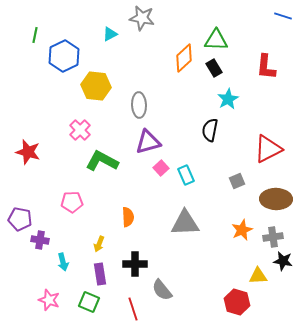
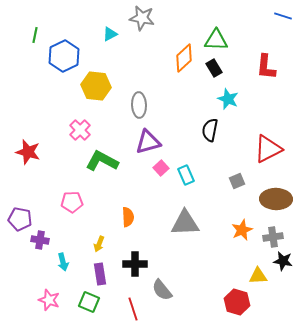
cyan star: rotated 20 degrees counterclockwise
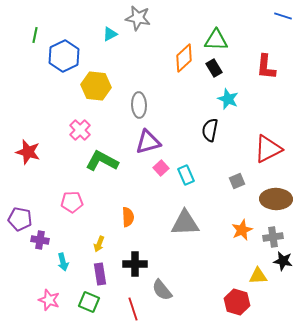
gray star: moved 4 px left
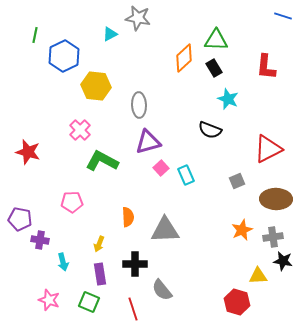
black semicircle: rotated 80 degrees counterclockwise
gray triangle: moved 20 px left, 7 px down
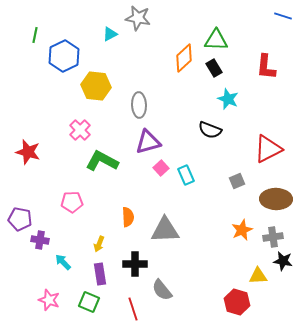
cyan arrow: rotated 150 degrees clockwise
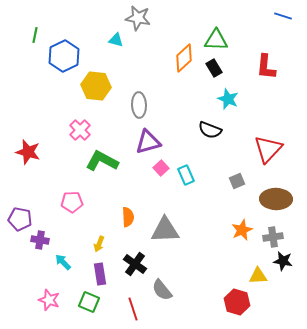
cyan triangle: moved 6 px right, 6 px down; rotated 42 degrees clockwise
red triangle: rotated 20 degrees counterclockwise
black cross: rotated 35 degrees clockwise
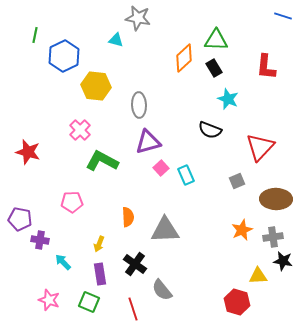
red triangle: moved 8 px left, 2 px up
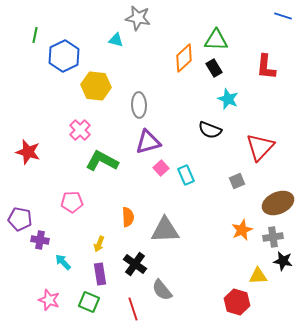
brown ellipse: moved 2 px right, 4 px down; rotated 24 degrees counterclockwise
